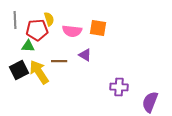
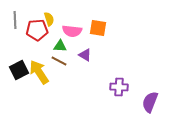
green triangle: moved 32 px right
brown line: rotated 28 degrees clockwise
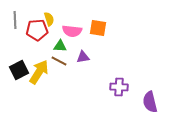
purple triangle: moved 2 px left, 2 px down; rotated 40 degrees counterclockwise
yellow arrow: rotated 65 degrees clockwise
purple semicircle: rotated 35 degrees counterclockwise
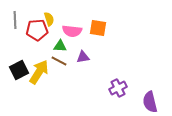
purple cross: moved 1 px left, 1 px down; rotated 30 degrees counterclockwise
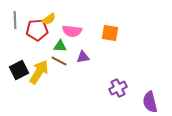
yellow semicircle: rotated 72 degrees clockwise
orange square: moved 12 px right, 5 px down
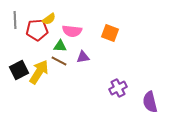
orange square: rotated 12 degrees clockwise
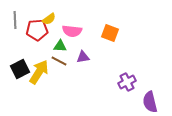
black square: moved 1 px right, 1 px up
purple cross: moved 9 px right, 6 px up
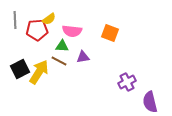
green triangle: moved 2 px right
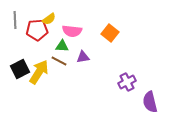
orange square: rotated 18 degrees clockwise
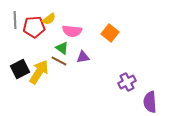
red pentagon: moved 3 px left, 3 px up
green triangle: moved 2 px down; rotated 32 degrees clockwise
purple semicircle: rotated 10 degrees clockwise
